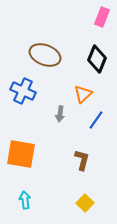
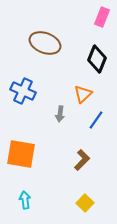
brown ellipse: moved 12 px up
brown L-shape: rotated 30 degrees clockwise
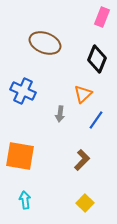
orange square: moved 1 px left, 2 px down
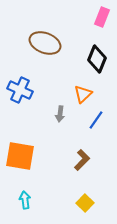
blue cross: moved 3 px left, 1 px up
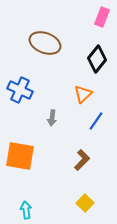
black diamond: rotated 16 degrees clockwise
gray arrow: moved 8 px left, 4 px down
blue line: moved 1 px down
cyan arrow: moved 1 px right, 10 px down
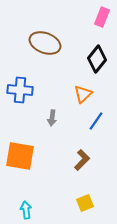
blue cross: rotated 20 degrees counterclockwise
yellow square: rotated 24 degrees clockwise
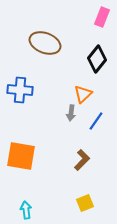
gray arrow: moved 19 px right, 5 px up
orange square: moved 1 px right
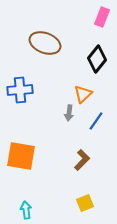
blue cross: rotated 10 degrees counterclockwise
gray arrow: moved 2 px left
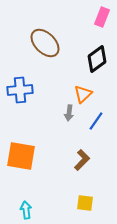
brown ellipse: rotated 24 degrees clockwise
black diamond: rotated 16 degrees clockwise
yellow square: rotated 30 degrees clockwise
